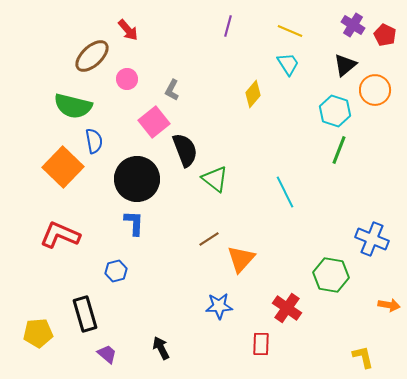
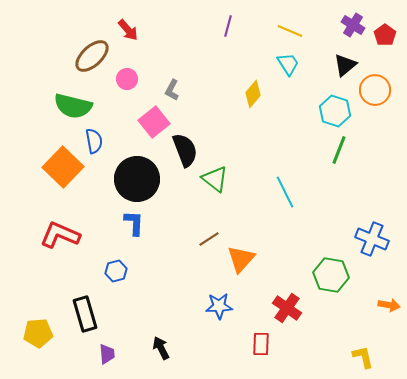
red pentagon: rotated 10 degrees clockwise
purple trapezoid: rotated 45 degrees clockwise
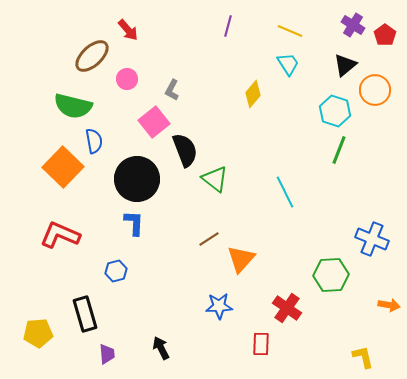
green hexagon: rotated 12 degrees counterclockwise
